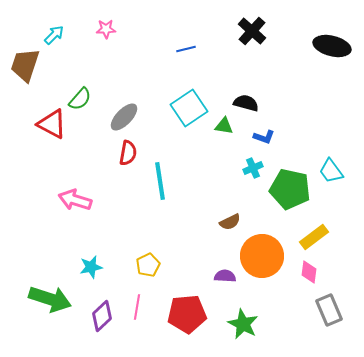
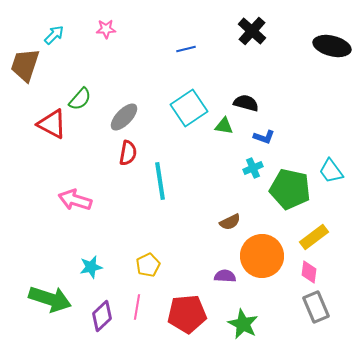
gray rectangle: moved 13 px left, 3 px up
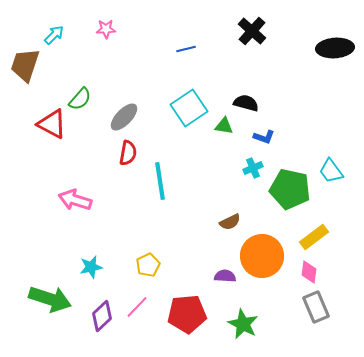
black ellipse: moved 3 px right, 2 px down; rotated 18 degrees counterclockwise
pink line: rotated 35 degrees clockwise
